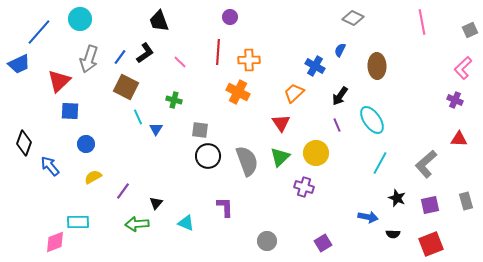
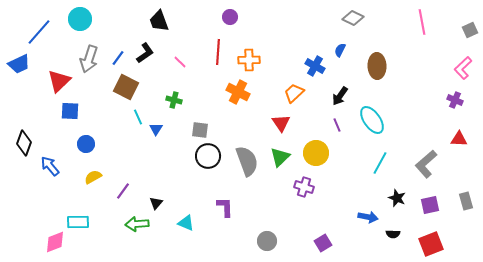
blue line at (120, 57): moved 2 px left, 1 px down
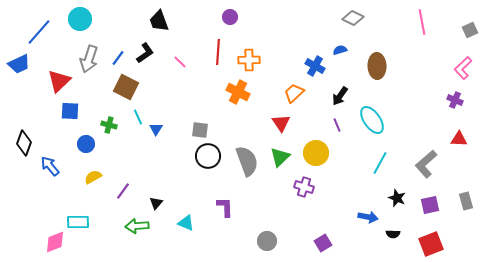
blue semicircle at (340, 50): rotated 48 degrees clockwise
green cross at (174, 100): moved 65 px left, 25 px down
green arrow at (137, 224): moved 2 px down
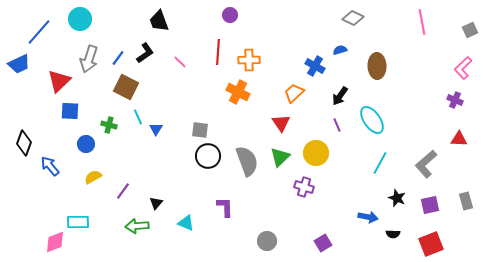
purple circle at (230, 17): moved 2 px up
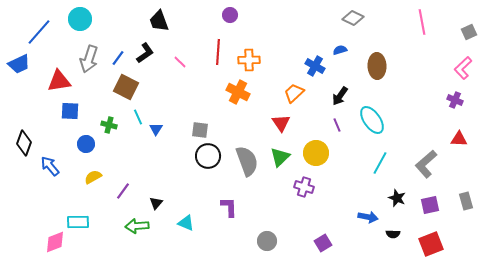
gray square at (470, 30): moved 1 px left, 2 px down
red triangle at (59, 81): rotated 35 degrees clockwise
purple L-shape at (225, 207): moved 4 px right
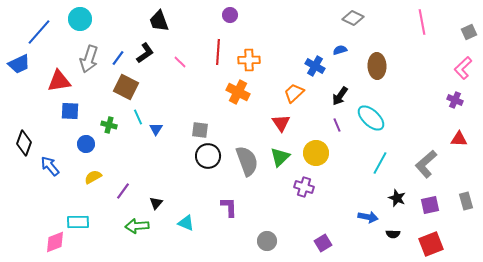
cyan ellipse at (372, 120): moved 1 px left, 2 px up; rotated 12 degrees counterclockwise
